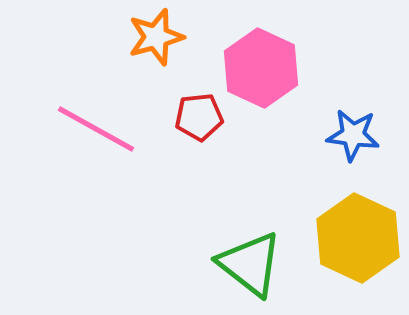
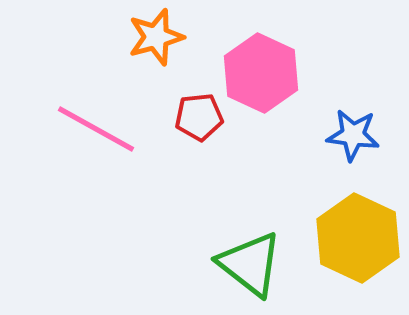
pink hexagon: moved 5 px down
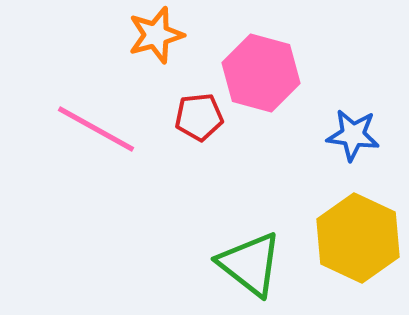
orange star: moved 2 px up
pink hexagon: rotated 10 degrees counterclockwise
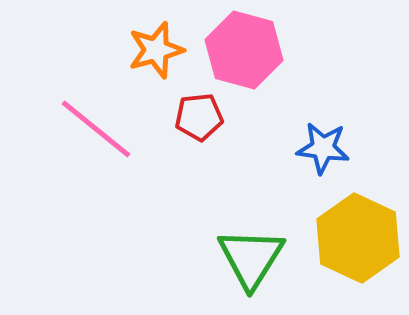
orange star: moved 15 px down
pink hexagon: moved 17 px left, 23 px up
pink line: rotated 10 degrees clockwise
blue star: moved 30 px left, 13 px down
green triangle: moved 1 px right, 6 px up; rotated 24 degrees clockwise
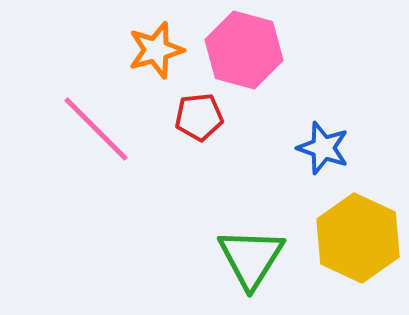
pink line: rotated 6 degrees clockwise
blue star: rotated 12 degrees clockwise
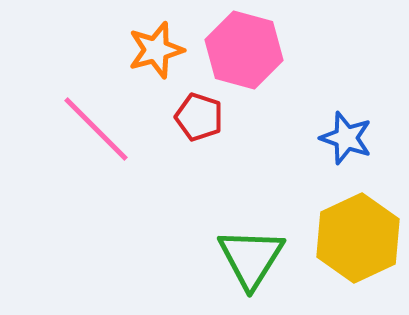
red pentagon: rotated 24 degrees clockwise
blue star: moved 23 px right, 10 px up
yellow hexagon: rotated 10 degrees clockwise
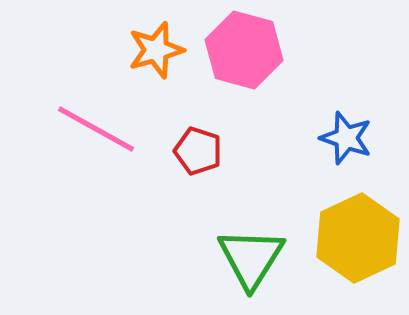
red pentagon: moved 1 px left, 34 px down
pink line: rotated 16 degrees counterclockwise
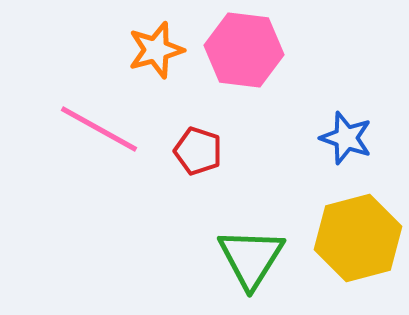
pink hexagon: rotated 8 degrees counterclockwise
pink line: moved 3 px right
yellow hexagon: rotated 10 degrees clockwise
